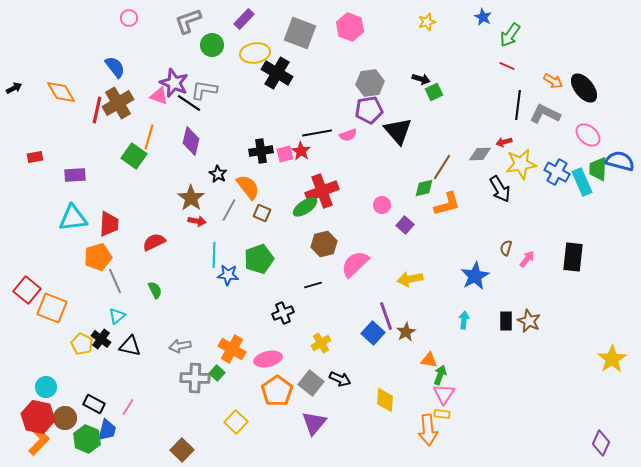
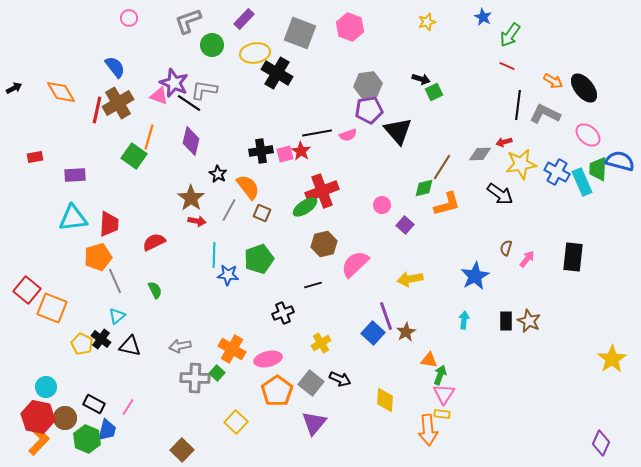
gray hexagon at (370, 83): moved 2 px left, 2 px down
black arrow at (500, 189): moved 5 px down; rotated 24 degrees counterclockwise
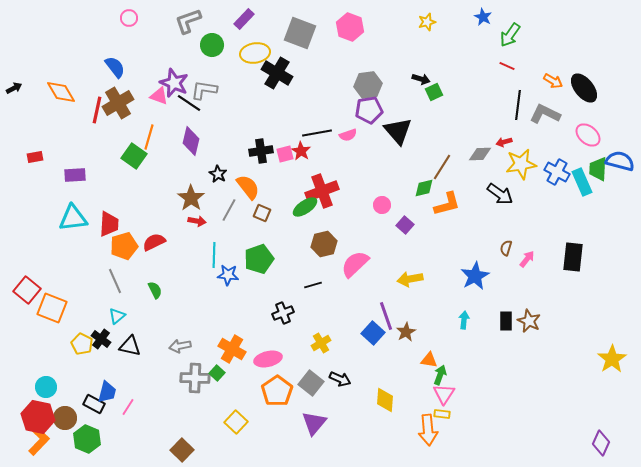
orange pentagon at (98, 257): moved 26 px right, 11 px up
blue trapezoid at (107, 430): moved 38 px up
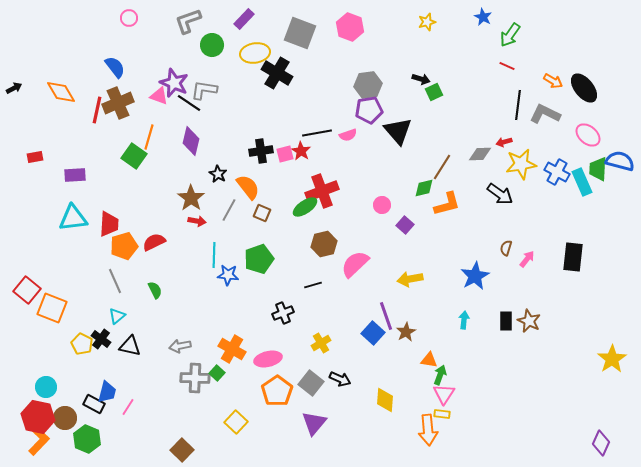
brown cross at (118, 103): rotated 8 degrees clockwise
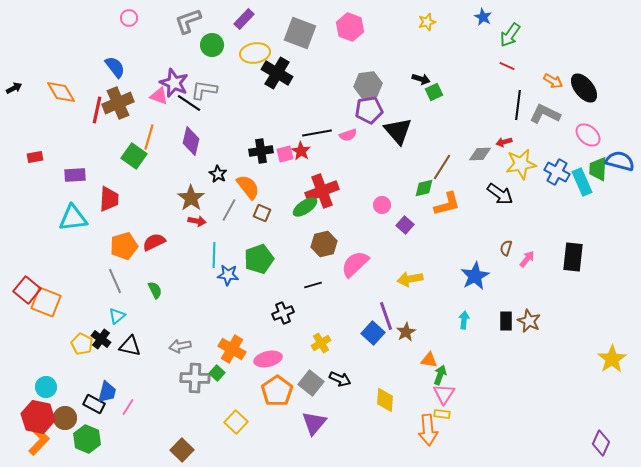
red trapezoid at (109, 224): moved 25 px up
orange square at (52, 308): moved 6 px left, 6 px up
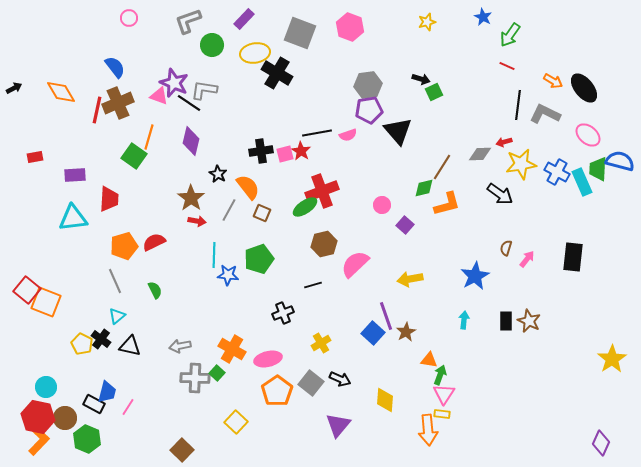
purple triangle at (314, 423): moved 24 px right, 2 px down
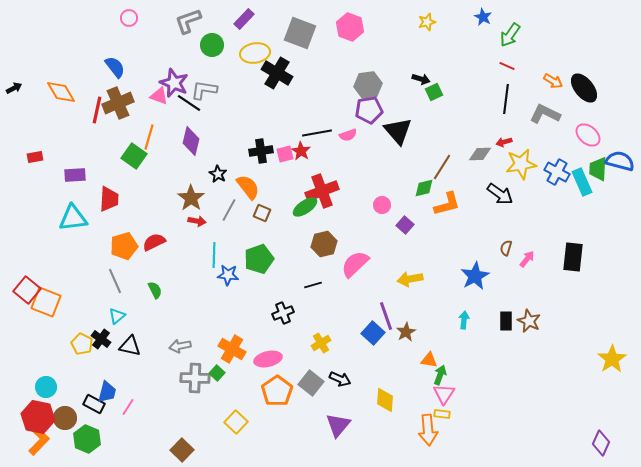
black line at (518, 105): moved 12 px left, 6 px up
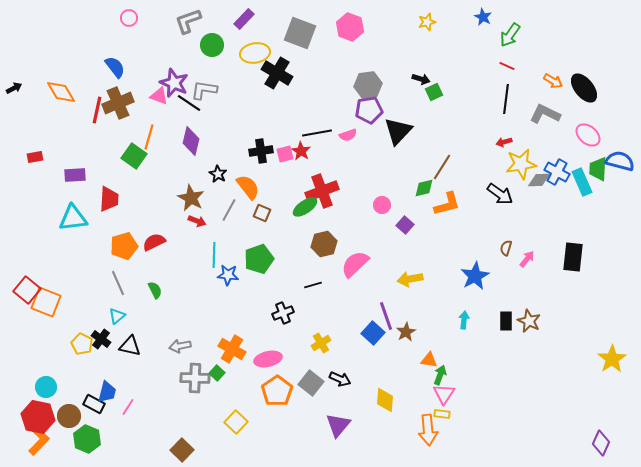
black triangle at (398, 131): rotated 24 degrees clockwise
gray diamond at (480, 154): moved 59 px right, 26 px down
brown star at (191, 198): rotated 8 degrees counterclockwise
red arrow at (197, 221): rotated 12 degrees clockwise
gray line at (115, 281): moved 3 px right, 2 px down
brown circle at (65, 418): moved 4 px right, 2 px up
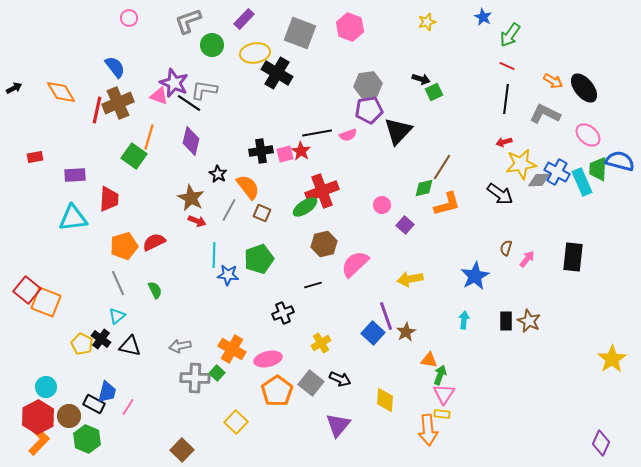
red hexagon at (38, 417): rotated 20 degrees clockwise
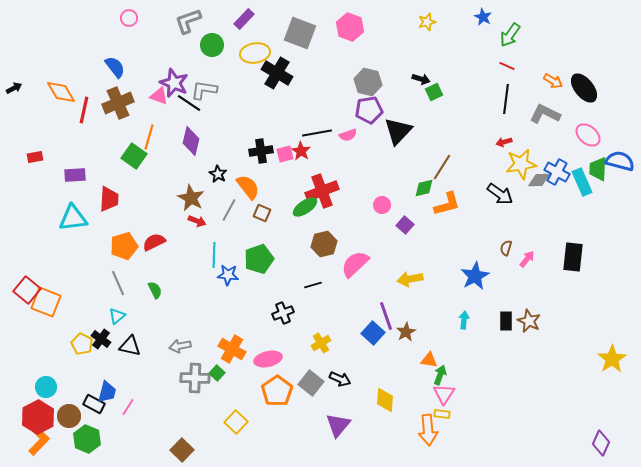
gray hexagon at (368, 85): moved 3 px up; rotated 20 degrees clockwise
red line at (97, 110): moved 13 px left
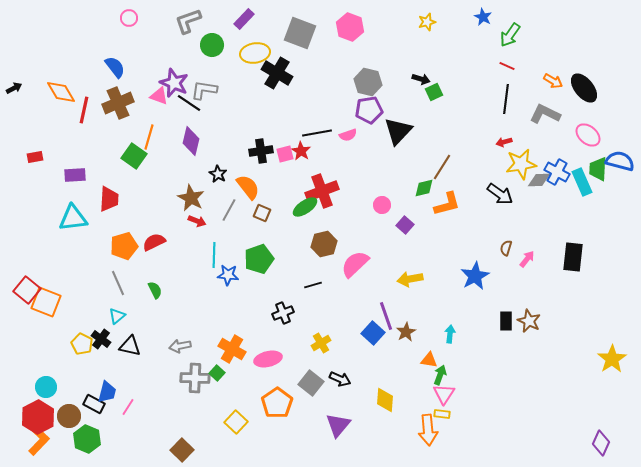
cyan arrow at (464, 320): moved 14 px left, 14 px down
orange pentagon at (277, 391): moved 12 px down
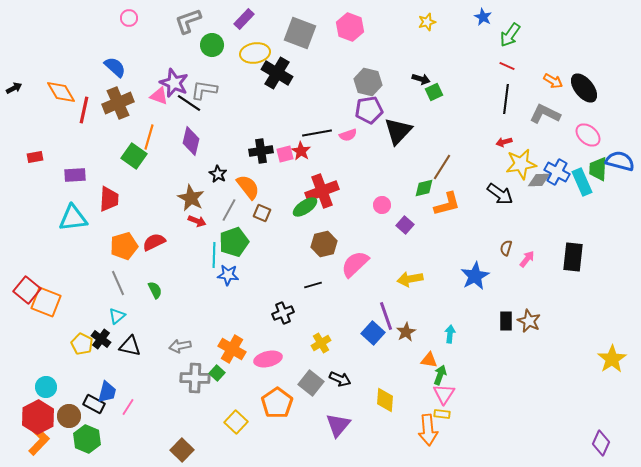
blue semicircle at (115, 67): rotated 10 degrees counterclockwise
green pentagon at (259, 259): moved 25 px left, 17 px up
